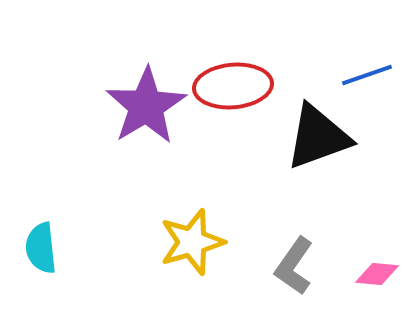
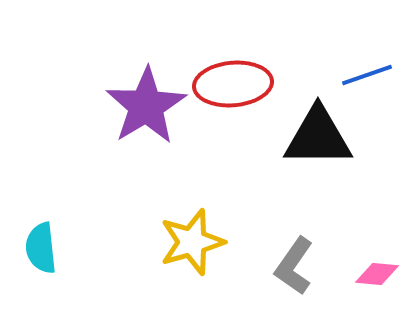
red ellipse: moved 2 px up
black triangle: rotated 20 degrees clockwise
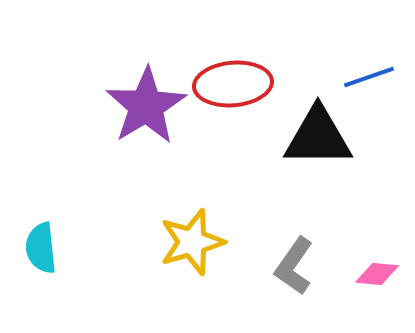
blue line: moved 2 px right, 2 px down
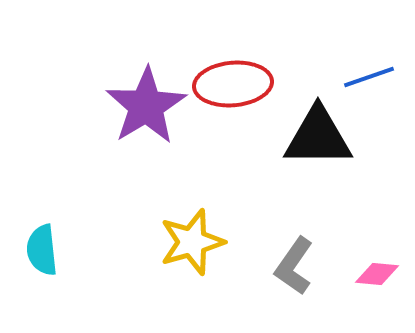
cyan semicircle: moved 1 px right, 2 px down
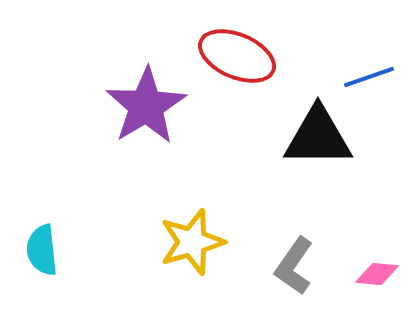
red ellipse: moved 4 px right, 28 px up; rotated 28 degrees clockwise
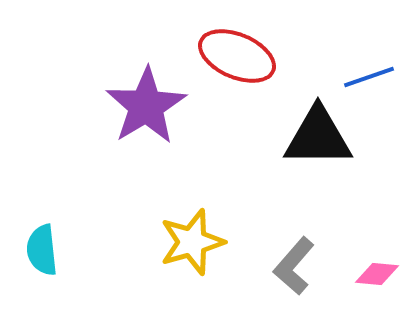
gray L-shape: rotated 6 degrees clockwise
